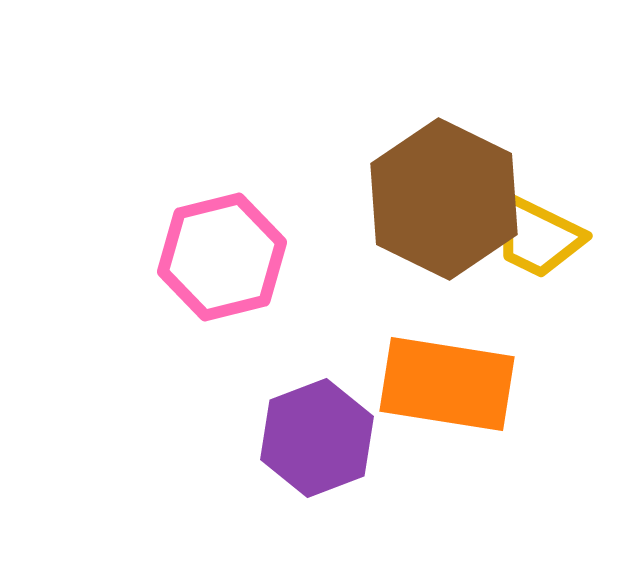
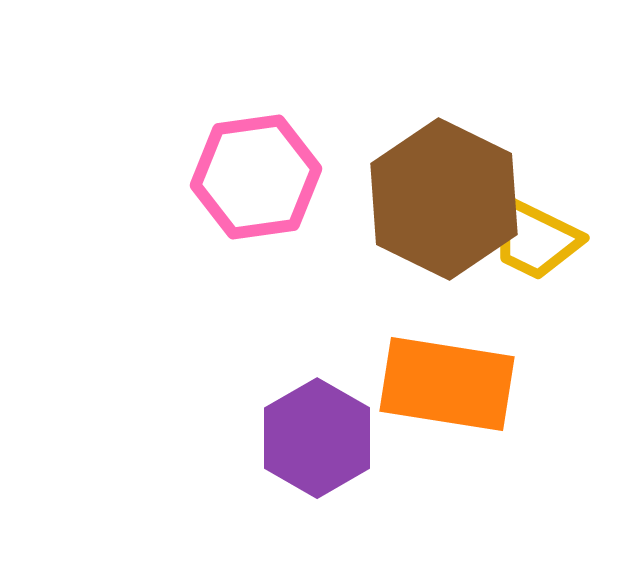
yellow trapezoid: moved 3 px left, 2 px down
pink hexagon: moved 34 px right, 80 px up; rotated 6 degrees clockwise
purple hexagon: rotated 9 degrees counterclockwise
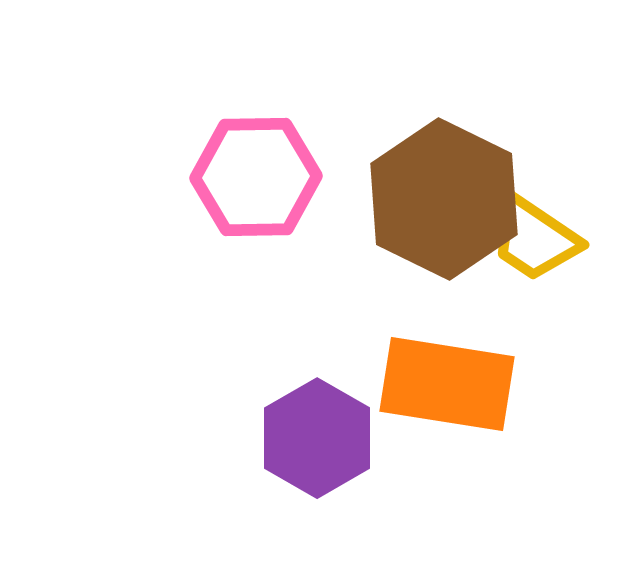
pink hexagon: rotated 7 degrees clockwise
yellow trapezoid: rotated 8 degrees clockwise
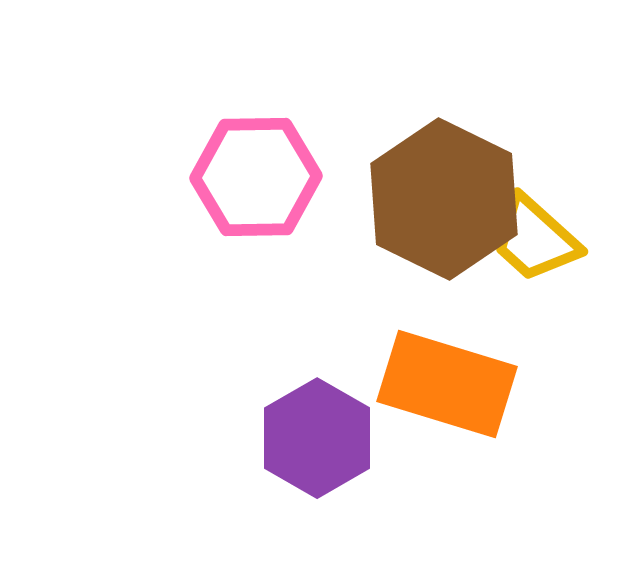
yellow trapezoid: rotated 8 degrees clockwise
orange rectangle: rotated 8 degrees clockwise
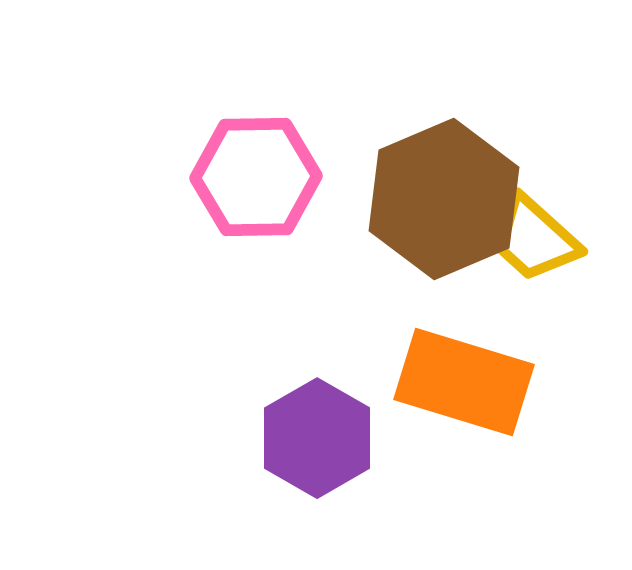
brown hexagon: rotated 11 degrees clockwise
orange rectangle: moved 17 px right, 2 px up
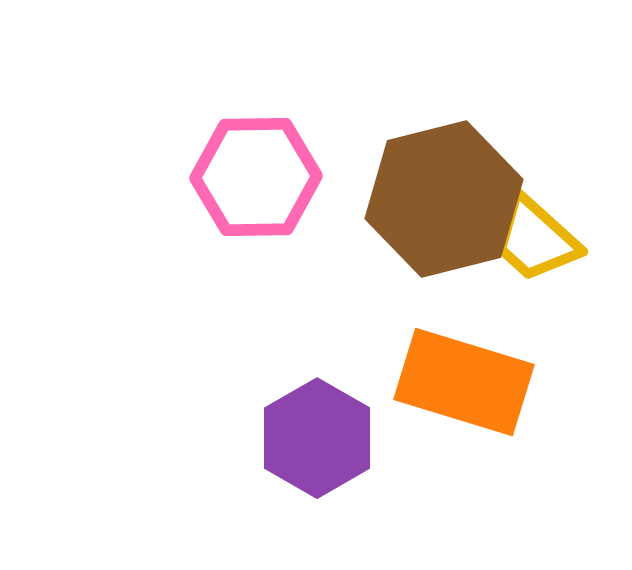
brown hexagon: rotated 9 degrees clockwise
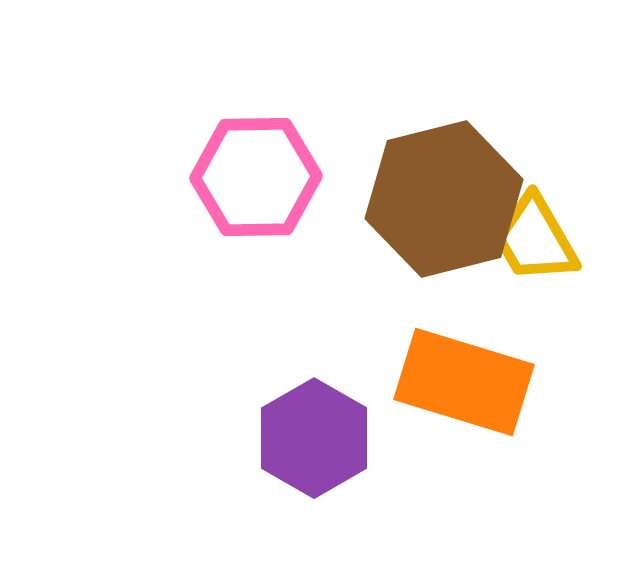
yellow trapezoid: rotated 18 degrees clockwise
purple hexagon: moved 3 px left
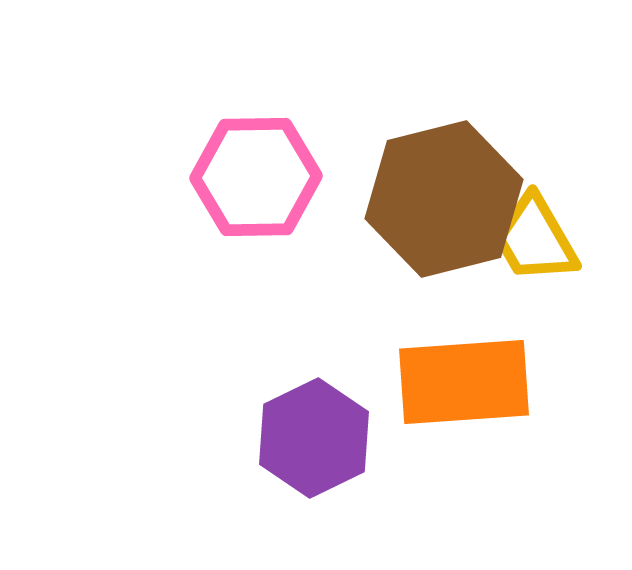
orange rectangle: rotated 21 degrees counterclockwise
purple hexagon: rotated 4 degrees clockwise
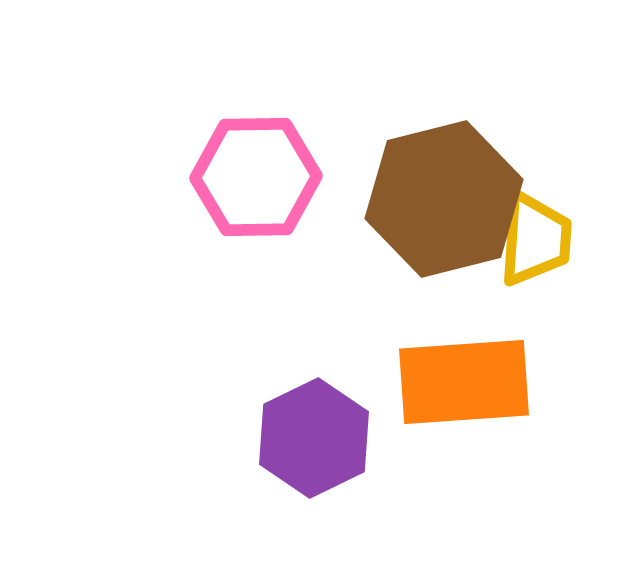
yellow trapezoid: rotated 146 degrees counterclockwise
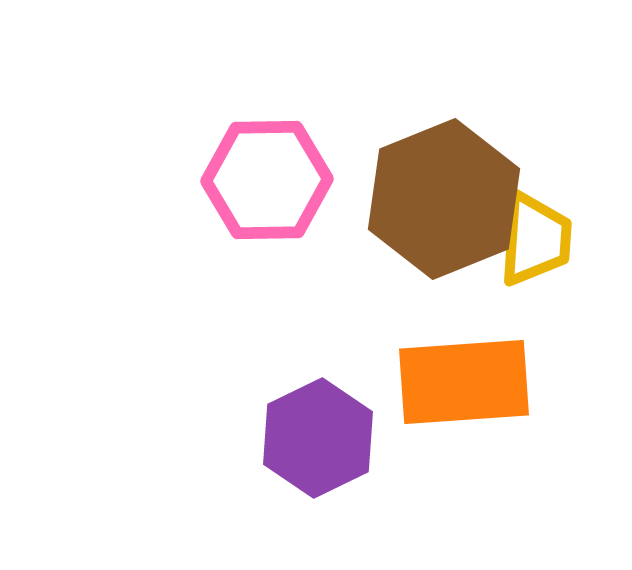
pink hexagon: moved 11 px right, 3 px down
brown hexagon: rotated 8 degrees counterclockwise
purple hexagon: moved 4 px right
